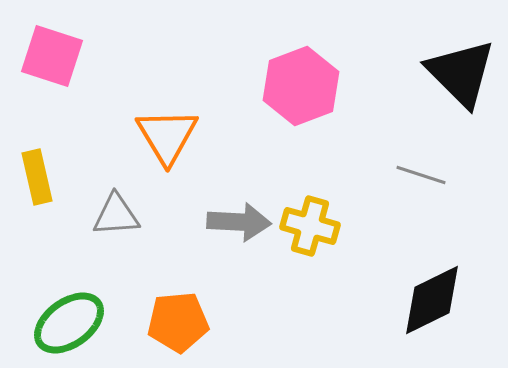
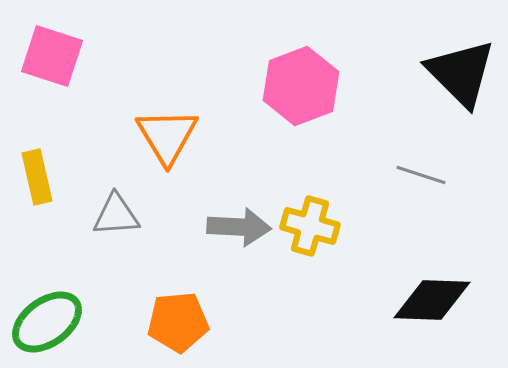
gray arrow: moved 5 px down
black diamond: rotated 28 degrees clockwise
green ellipse: moved 22 px left, 1 px up
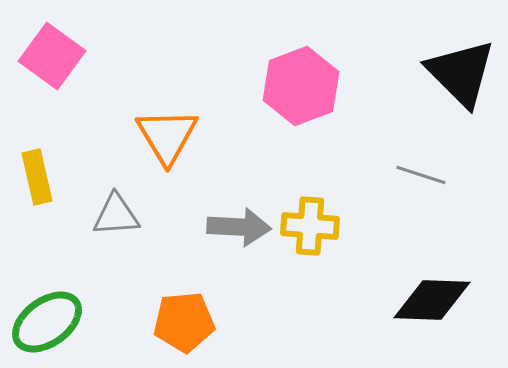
pink square: rotated 18 degrees clockwise
yellow cross: rotated 12 degrees counterclockwise
orange pentagon: moved 6 px right
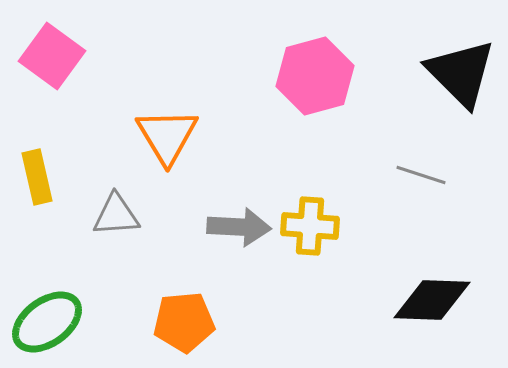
pink hexagon: moved 14 px right, 10 px up; rotated 6 degrees clockwise
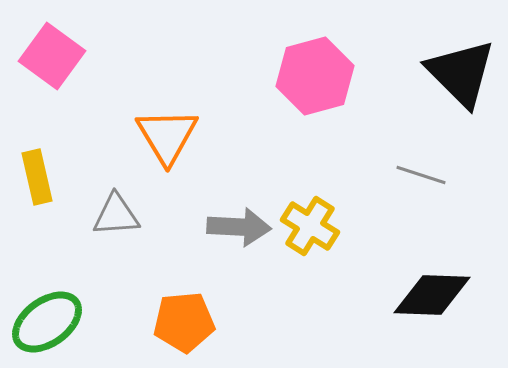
yellow cross: rotated 28 degrees clockwise
black diamond: moved 5 px up
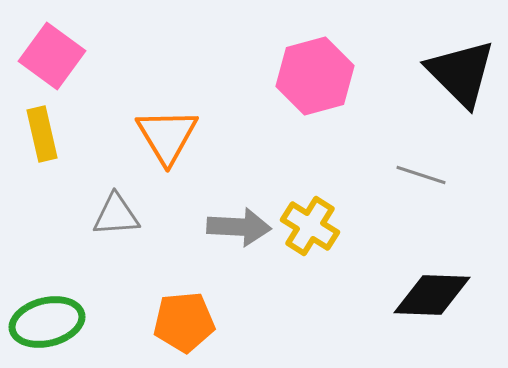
yellow rectangle: moved 5 px right, 43 px up
green ellipse: rotated 22 degrees clockwise
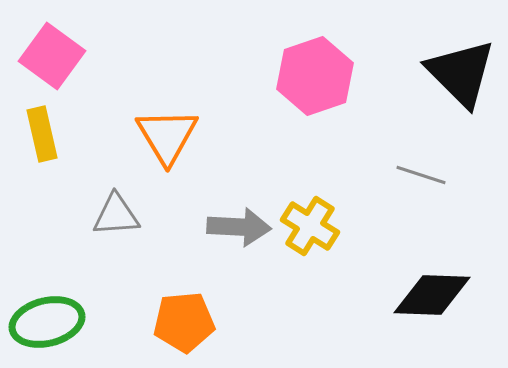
pink hexagon: rotated 4 degrees counterclockwise
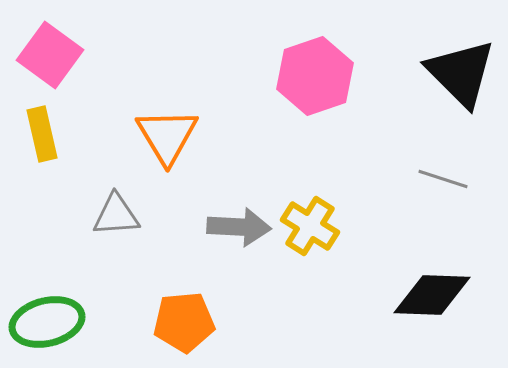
pink square: moved 2 px left, 1 px up
gray line: moved 22 px right, 4 px down
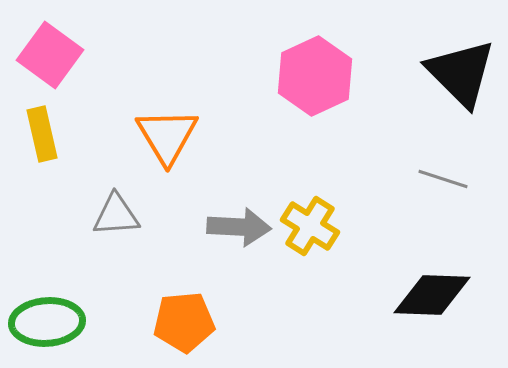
pink hexagon: rotated 6 degrees counterclockwise
green ellipse: rotated 10 degrees clockwise
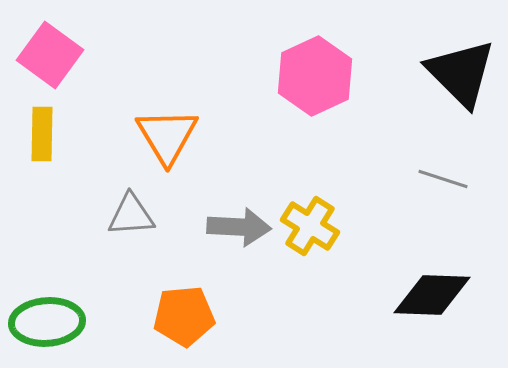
yellow rectangle: rotated 14 degrees clockwise
gray triangle: moved 15 px right
orange pentagon: moved 6 px up
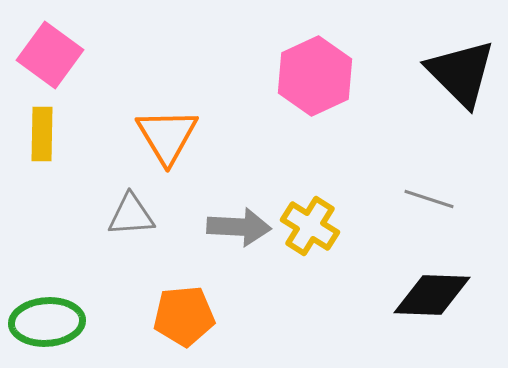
gray line: moved 14 px left, 20 px down
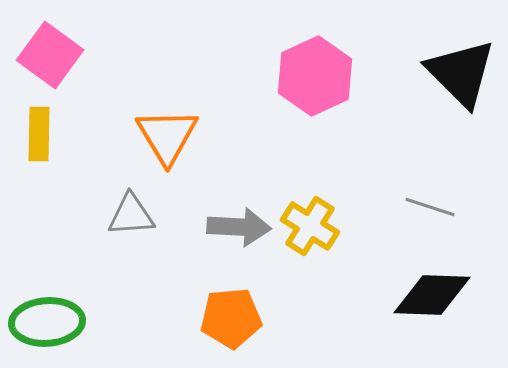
yellow rectangle: moved 3 px left
gray line: moved 1 px right, 8 px down
orange pentagon: moved 47 px right, 2 px down
